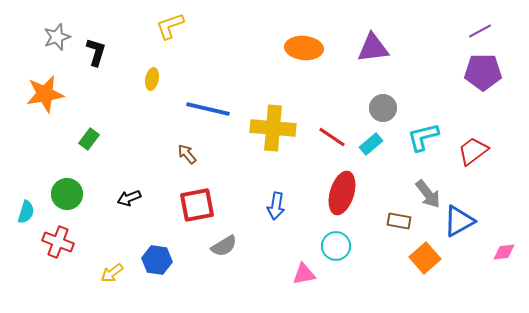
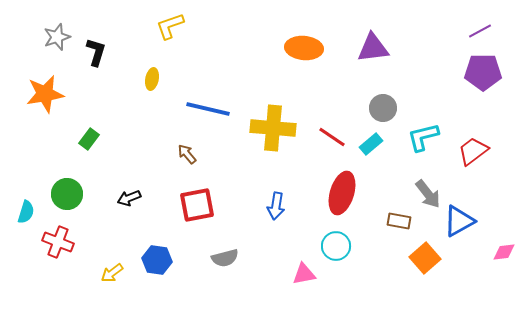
gray semicircle: moved 1 px right, 12 px down; rotated 16 degrees clockwise
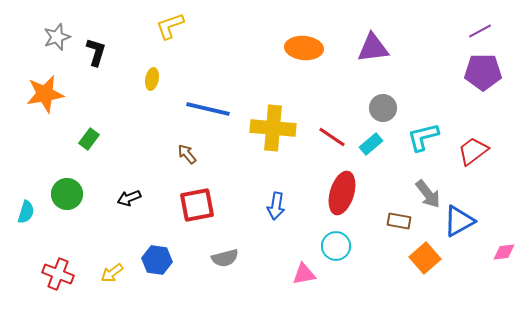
red cross: moved 32 px down
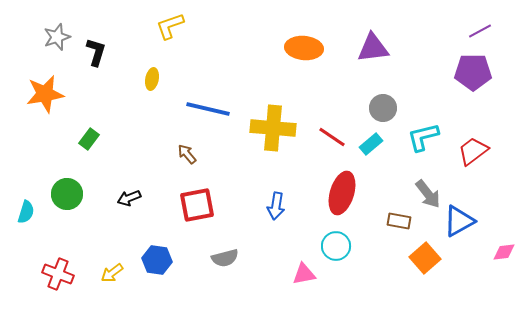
purple pentagon: moved 10 px left
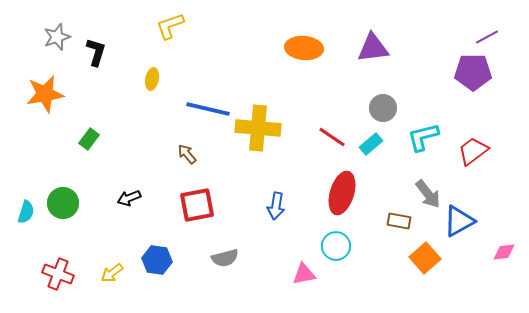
purple line: moved 7 px right, 6 px down
yellow cross: moved 15 px left
green circle: moved 4 px left, 9 px down
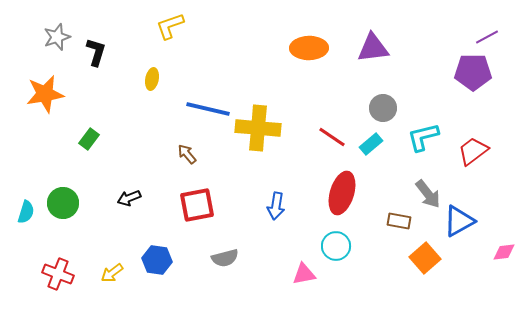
orange ellipse: moved 5 px right; rotated 6 degrees counterclockwise
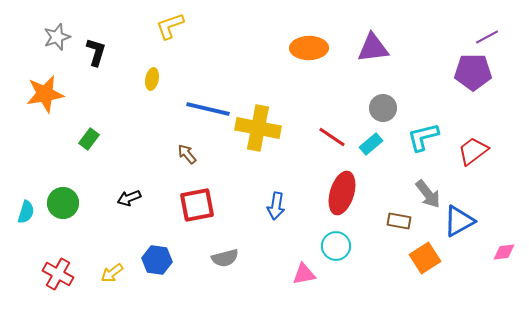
yellow cross: rotated 6 degrees clockwise
orange square: rotated 8 degrees clockwise
red cross: rotated 8 degrees clockwise
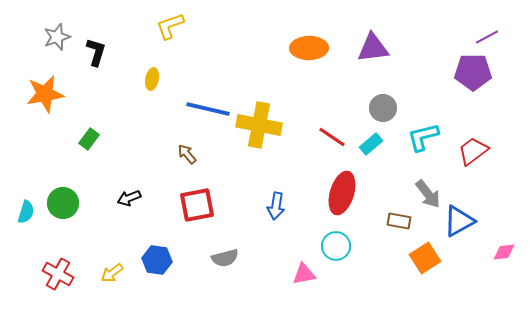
yellow cross: moved 1 px right, 3 px up
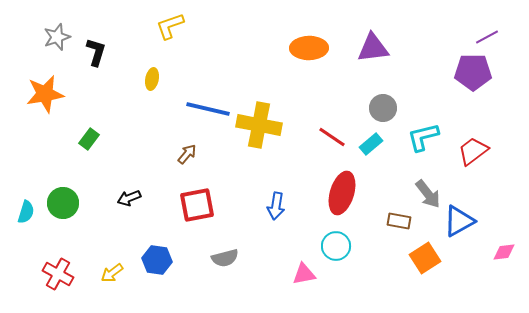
brown arrow: rotated 80 degrees clockwise
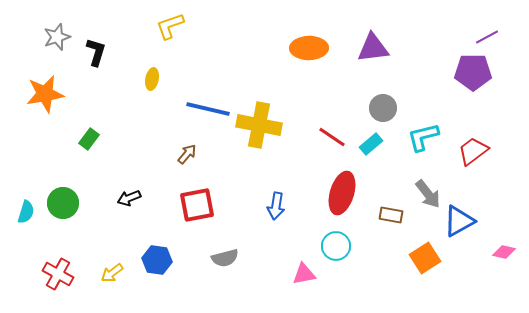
brown rectangle: moved 8 px left, 6 px up
pink diamond: rotated 20 degrees clockwise
